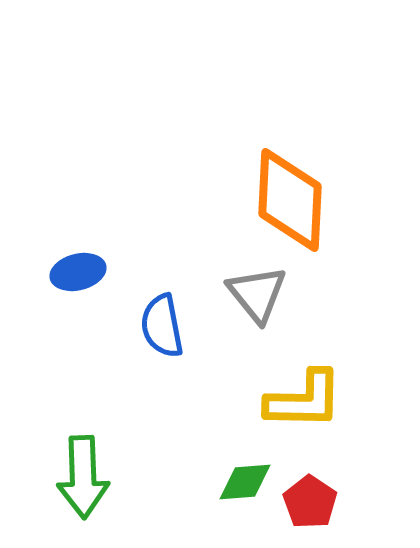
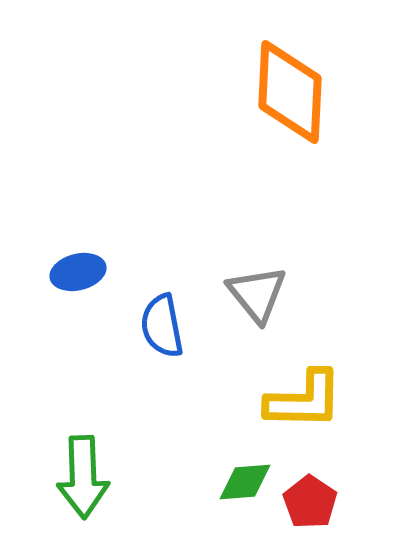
orange diamond: moved 108 px up
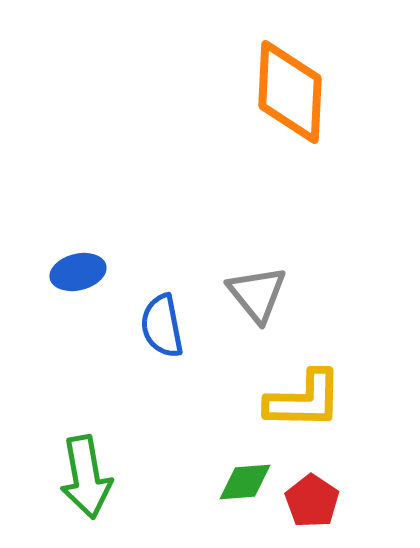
green arrow: moved 3 px right; rotated 8 degrees counterclockwise
red pentagon: moved 2 px right, 1 px up
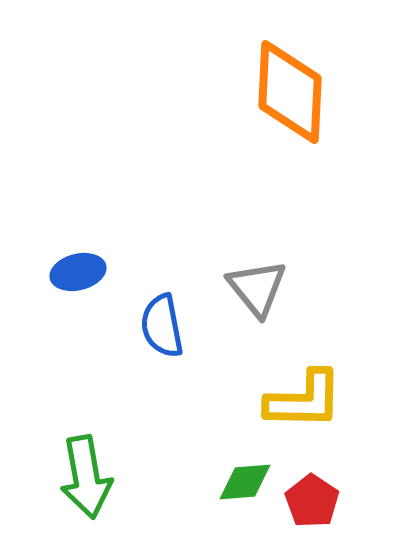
gray triangle: moved 6 px up
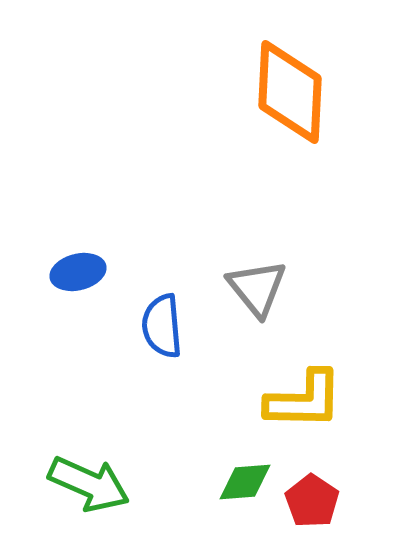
blue semicircle: rotated 6 degrees clockwise
green arrow: moved 3 px right, 7 px down; rotated 56 degrees counterclockwise
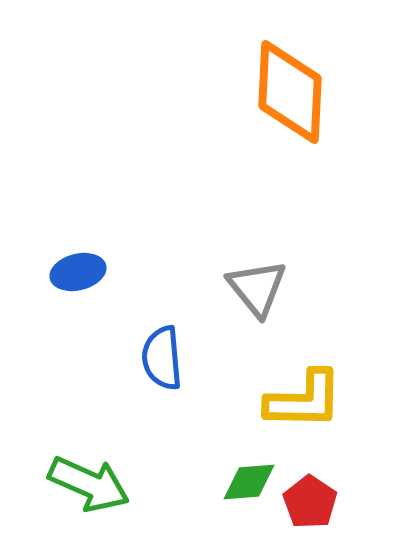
blue semicircle: moved 32 px down
green diamond: moved 4 px right
red pentagon: moved 2 px left, 1 px down
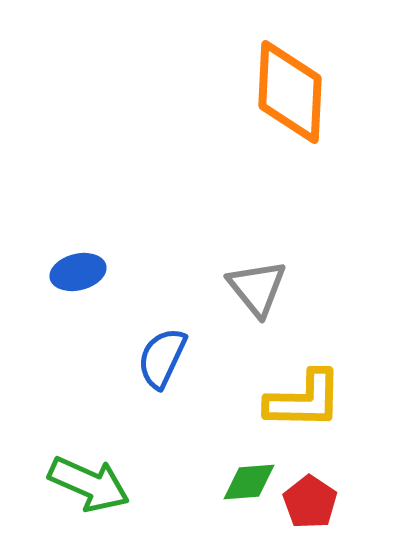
blue semicircle: rotated 30 degrees clockwise
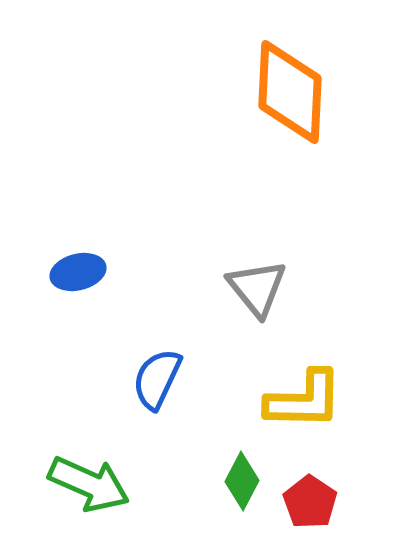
blue semicircle: moved 5 px left, 21 px down
green diamond: moved 7 px left, 1 px up; rotated 58 degrees counterclockwise
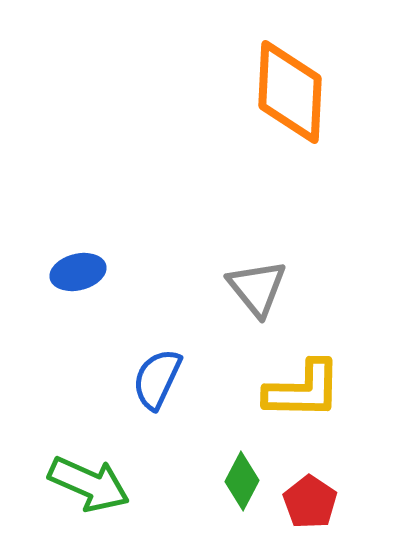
yellow L-shape: moved 1 px left, 10 px up
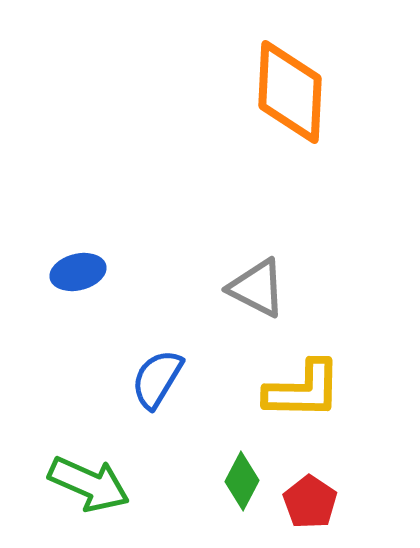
gray triangle: rotated 24 degrees counterclockwise
blue semicircle: rotated 6 degrees clockwise
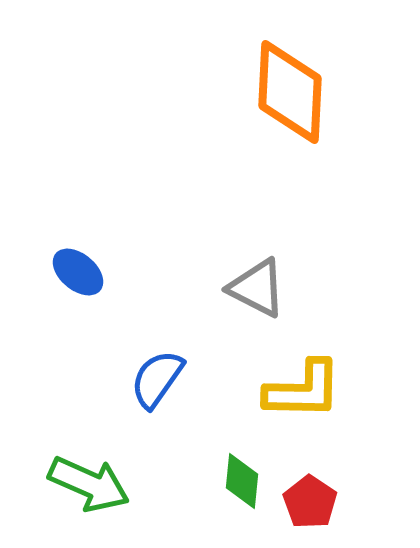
blue ellipse: rotated 54 degrees clockwise
blue semicircle: rotated 4 degrees clockwise
green diamond: rotated 22 degrees counterclockwise
